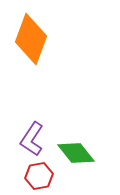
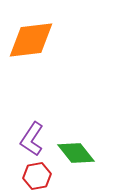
orange diamond: moved 1 px down; rotated 63 degrees clockwise
red hexagon: moved 2 px left
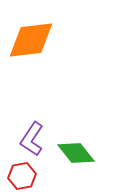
red hexagon: moved 15 px left
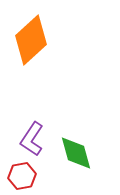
orange diamond: rotated 36 degrees counterclockwise
green diamond: rotated 24 degrees clockwise
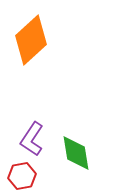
green diamond: rotated 6 degrees clockwise
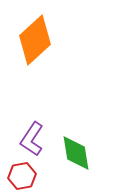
orange diamond: moved 4 px right
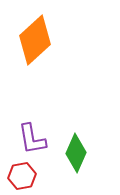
purple L-shape: rotated 44 degrees counterclockwise
green diamond: rotated 33 degrees clockwise
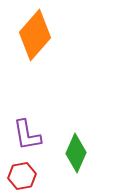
orange diamond: moved 5 px up; rotated 6 degrees counterclockwise
purple L-shape: moved 5 px left, 4 px up
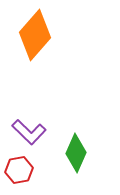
purple L-shape: moved 2 px right, 3 px up; rotated 36 degrees counterclockwise
red hexagon: moved 3 px left, 6 px up
